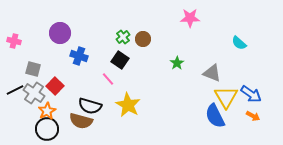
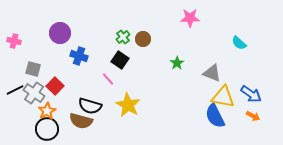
yellow triangle: moved 3 px left; rotated 50 degrees counterclockwise
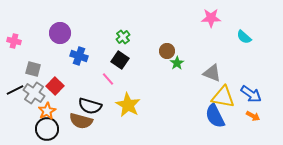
pink star: moved 21 px right
brown circle: moved 24 px right, 12 px down
cyan semicircle: moved 5 px right, 6 px up
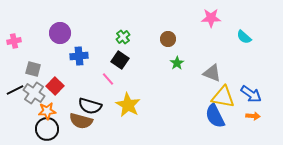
pink cross: rotated 24 degrees counterclockwise
brown circle: moved 1 px right, 12 px up
blue cross: rotated 24 degrees counterclockwise
orange star: rotated 24 degrees clockwise
orange arrow: rotated 24 degrees counterclockwise
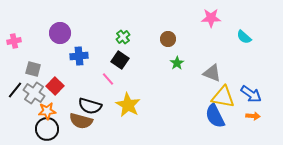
black line: rotated 24 degrees counterclockwise
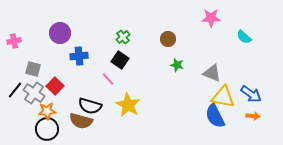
green star: moved 2 px down; rotated 24 degrees counterclockwise
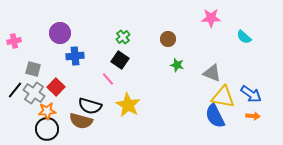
blue cross: moved 4 px left
red square: moved 1 px right, 1 px down
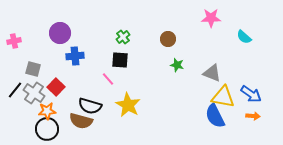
black square: rotated 30 degrees counterclockwise
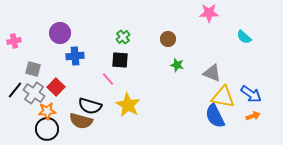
pink star: moved 2 px left, 5 px up
orange arrow: rotated 24 degrees counterclockwise
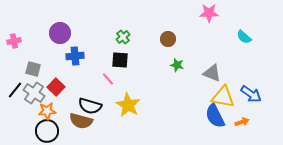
orange arrow: moved 11 px left, 6 px down
black circle: moved 2 px down
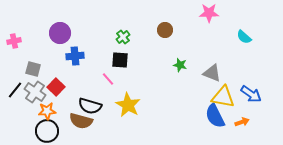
brown circle: moved 3 px left, 9 px up
green star: moved 3 px right
gray cross: moved 1 px right, 1 px up
